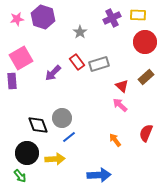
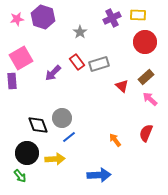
pink arrow: moved 30 px right, 6 px up
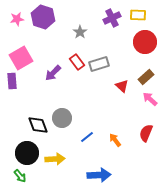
blue line: moved 18 px right
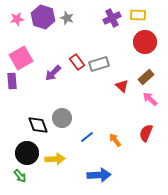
gray star: moved 13 px left, 14 px up; rotated 16 degrees counterclockwise
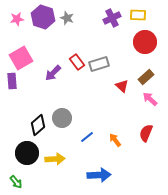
black diamond: rotated 70 degrees clockwise
green arrow: moved 4 px left, 6 px down
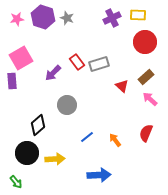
gray circle: moved 5 px right, 13 px up
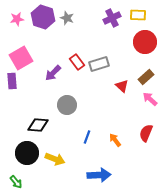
black diamond: rotated 45 degrees clockwise
blue line: rotated 32 degrees counterclockwise
yellow arrow: rotated 24 degrees clockwise
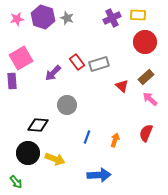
orange arrow: rotated 56 degrees clockwise
black circle: moved 1 px right
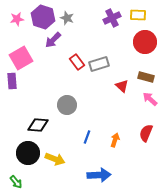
purple arrow: moved 33 px up
brown rectangle: rotated 56 degrees clockwise
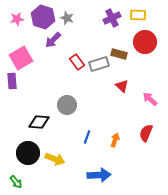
brown rectangle: moved 27 px left, 23 px up
black diamond: moved 1 px right, 3 px up
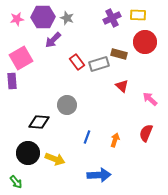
purple hexagon: rotated 20 degrees counterclockwise
